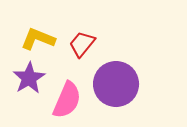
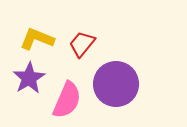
yellow L-shape: moved 1 px left
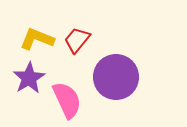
red trapezoid: moved 5 px left, 4 px up
purple circle: moved 7 px up
pink semicircle: rotated 48 degrees counterclockwise
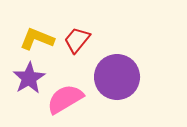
purple circle: moved 1 px right
pink semicircle: moved 2 px left, 1 px up; rotated 96 degrees counterclockwise
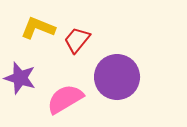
yellow L-shape: moved 1 px right, 11 px up
purple star: moved 9 px left; rotated 24 degrees counterclockwise
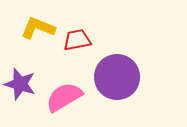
red trapezoid: rotated 40 degrees clockwise
purple star: moved 6 px down
pink semicircle: moved 1 px left, 2 px up
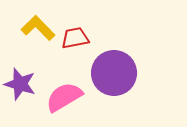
yellow L-shape: rotated 24 degrees clockwise
red trapezoid: moved 2 px left, 2 px up
purple circle: moved 3 px left, 4 px up
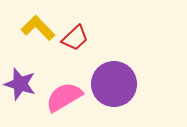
red trapezoid: rotated 148 degrees clockwise
purple circle: moved 11 px down
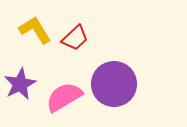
yellow L-shape: moved 3 px left, 2 px down; rotated 12 degrees clockwise
purple star: rotated 28 degrees clockwise
